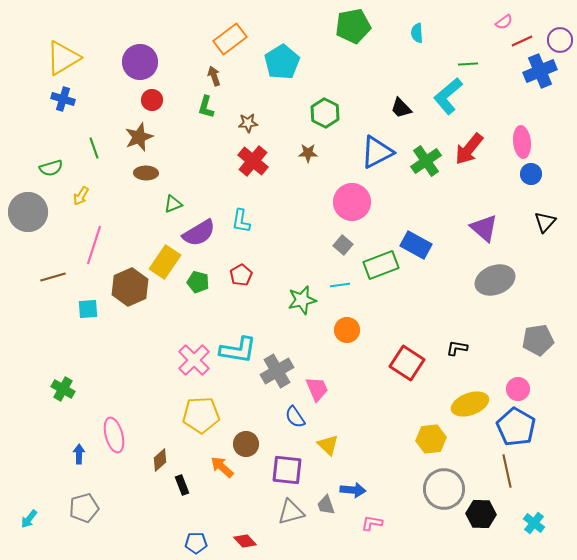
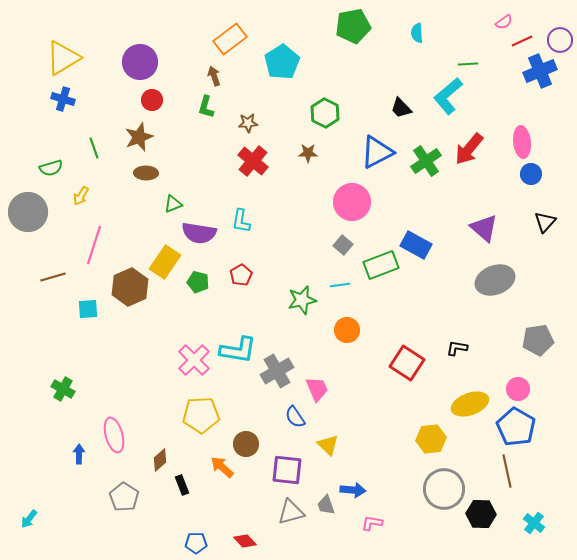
purple semicircle at (199, 233): rotated 40 degrees clockwise
gray pentagon at (84, 508): moved 40 px right, 11 px up; rotated 24 degrees counterclockwise
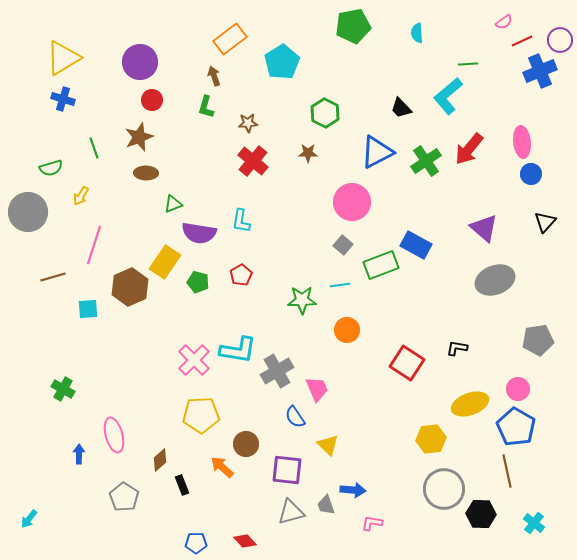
green star at (302, 300): rotated 12 degrees clockwise
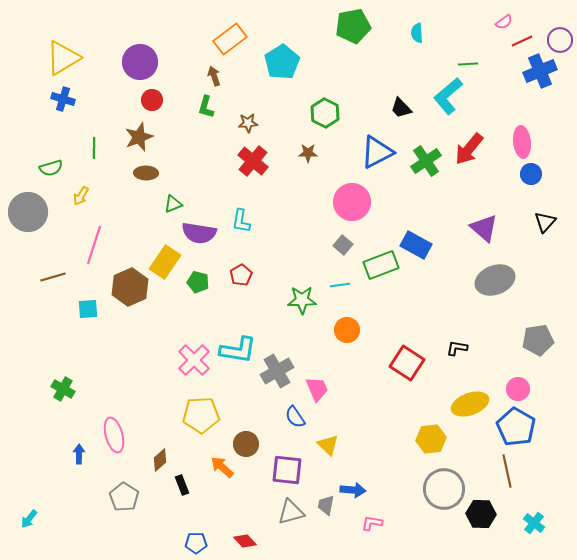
green line at (94, 148): rotated 20 degrees clockwise
gray trapezoid at (326, 505): rotated 30 degrees clockwise
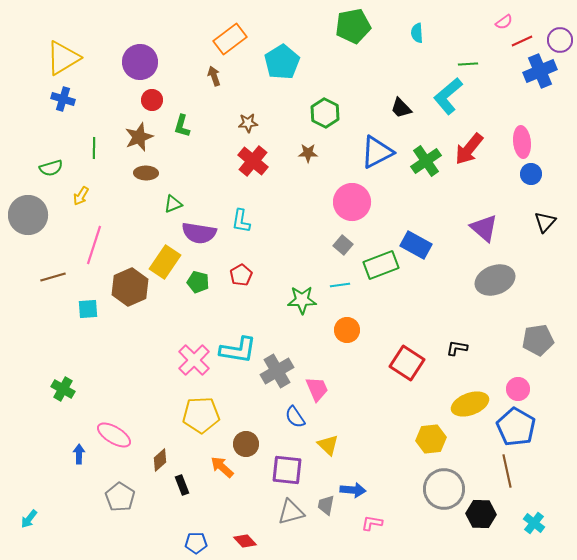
green L-shape at (206, 107): moved 24 px left, 19 px down
gray circle at (28, 212): moved 3 px down
pink ellipse at (114, 435): rotated 44 degrees counterclockwise
gray pentagon at (124, 497): moved 4 px left
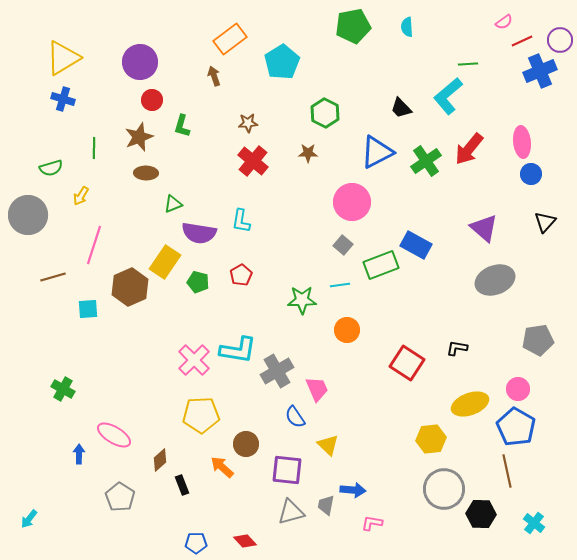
cyan semicircle at (417, 33): moved 10 px left, 6 px up
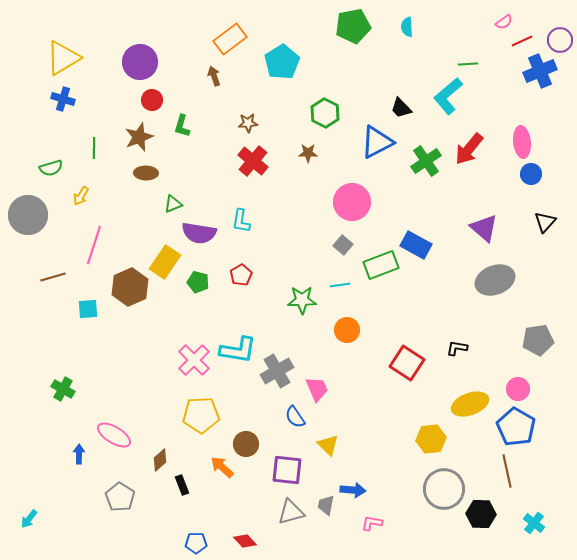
blue triangle at (377, 152): moved 10 px up
